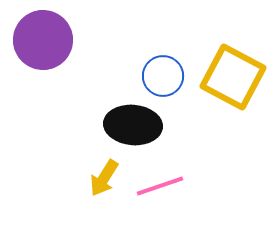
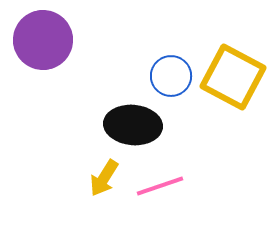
blue circle: moved 8 px right
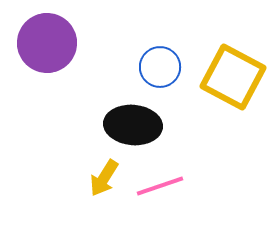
purple circle: moved 4 px right, 3 px down
blue circle: moved 11 px left, 9 px up
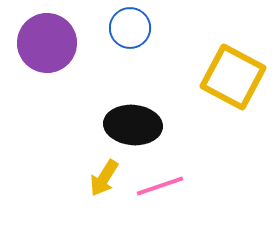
blue circle: moved 30 px left, 39 px up
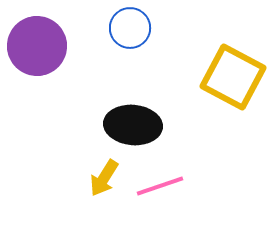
purple circle: moved 10 px left, 3 px down
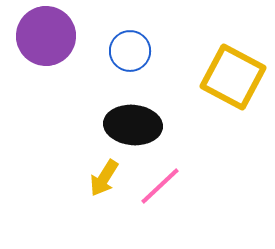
blue circle: moved 23 px down
purple circle: moved 9 px right, 10 px up
pink line: rotated 24 degrees counterclockwise
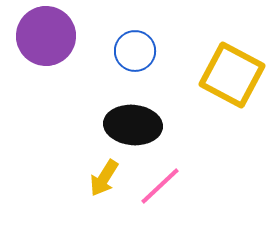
blue circle: moved 5 px right
yellow square: moved 1 px left, 2 px up
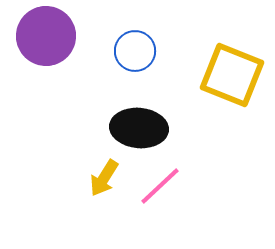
yellow square: rotated 6 degrees counterclockwise
black ellipse: moved 6 px right, 3 px down
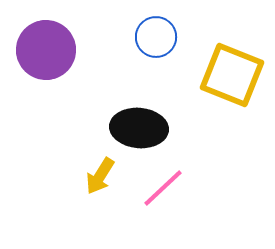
purple circle: moved 14 px down
blue circle: moved 21 px right, 14 px up
yellow arrow: moved 4 px left, 2 px up
pink line: moved 3 px right, 2 px down
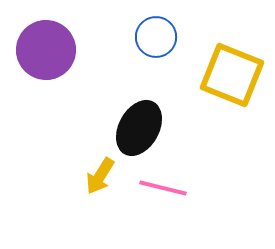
black ellipse: rotated 66 degrees counterclockwise
pink line: rotated 57 degrees clockwise
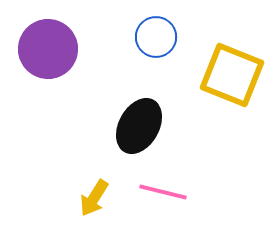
purple circle: moved 2 px right, 1 px up
black ellipse: moved 2 px up
yellow arrow: moved 6 px left, 22 px down
pink line: moved 4 px down
